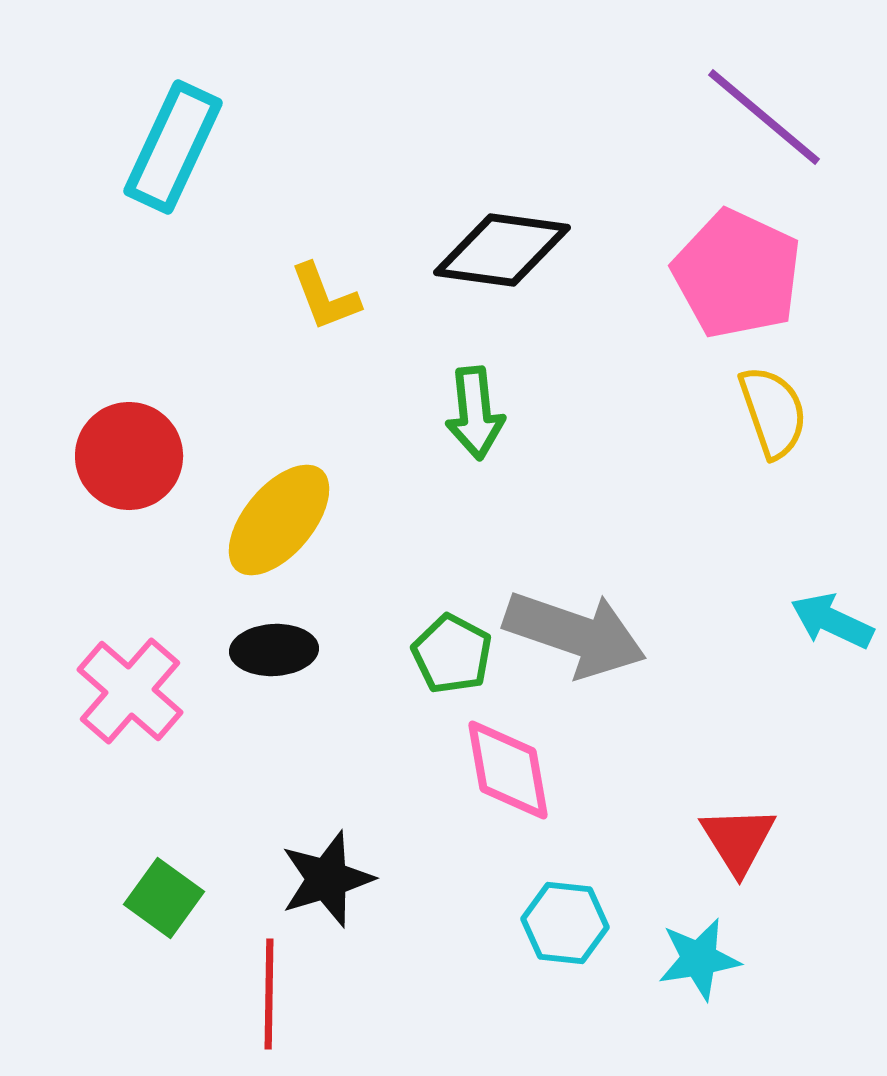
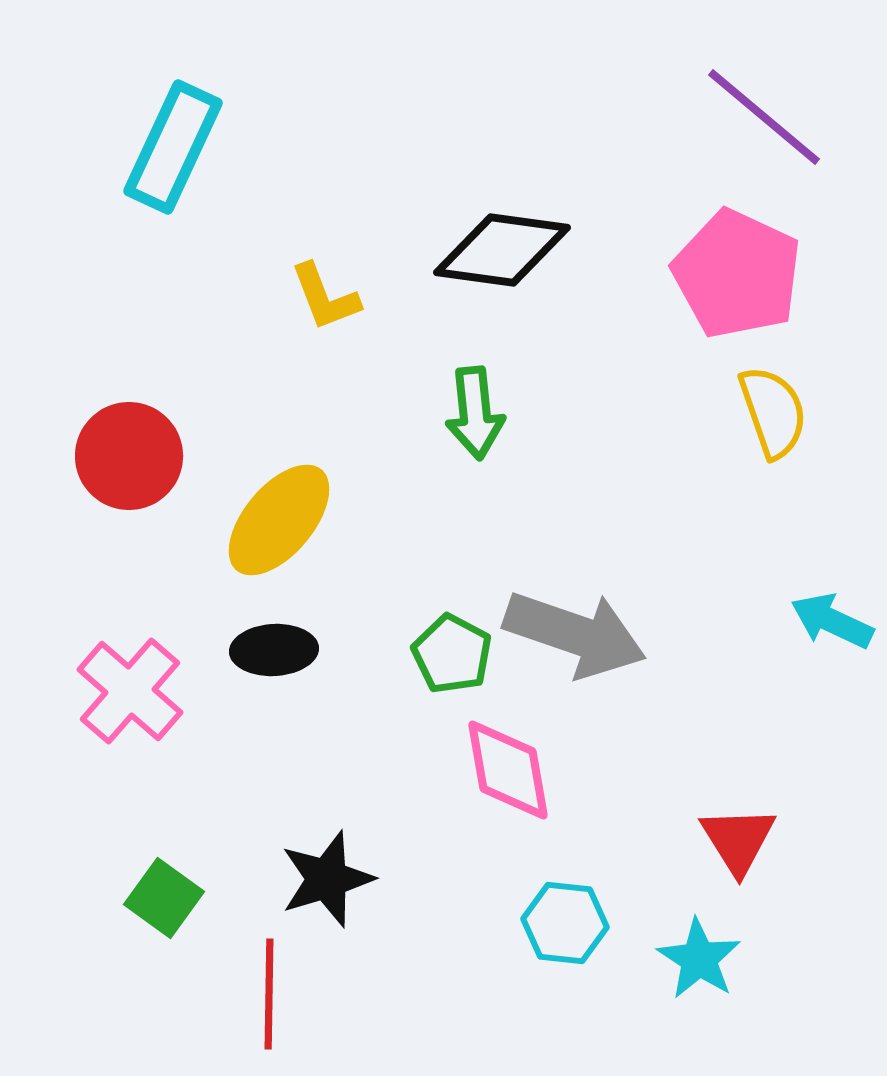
cyan star: rotated 30 degrees counterclockwise
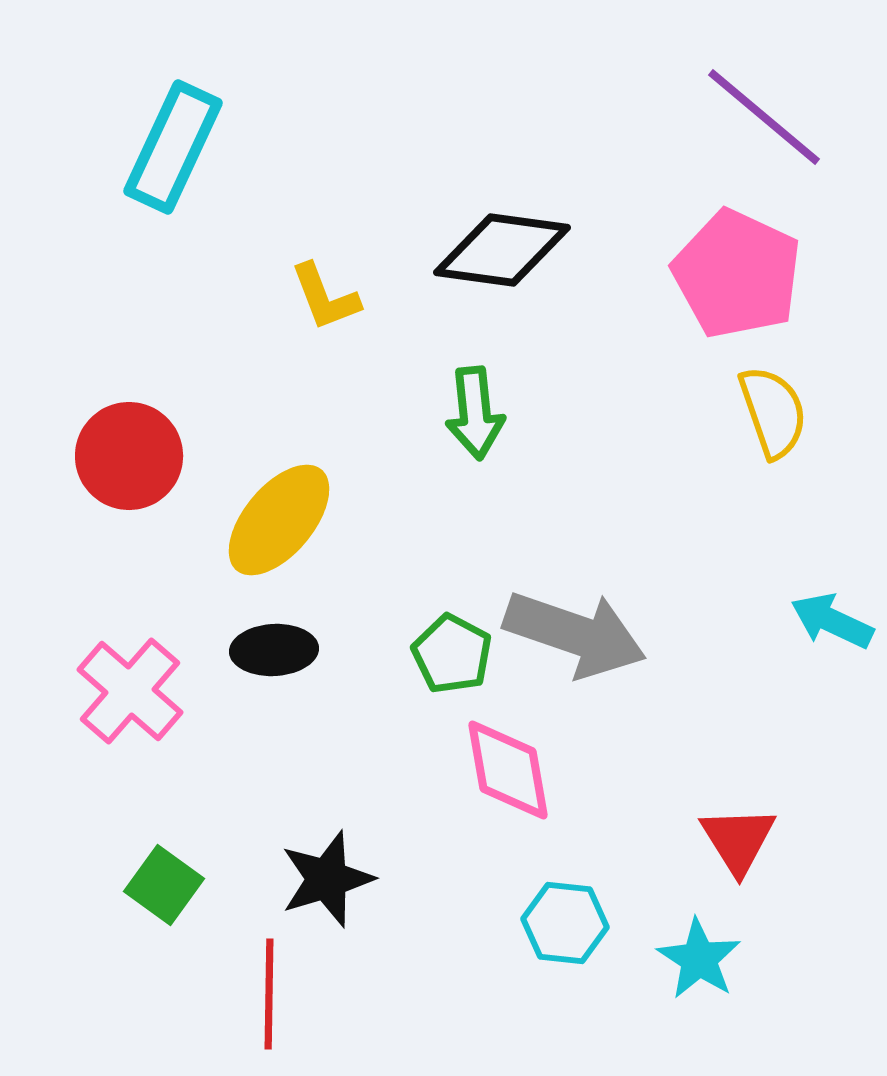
green square: moved 13 px up
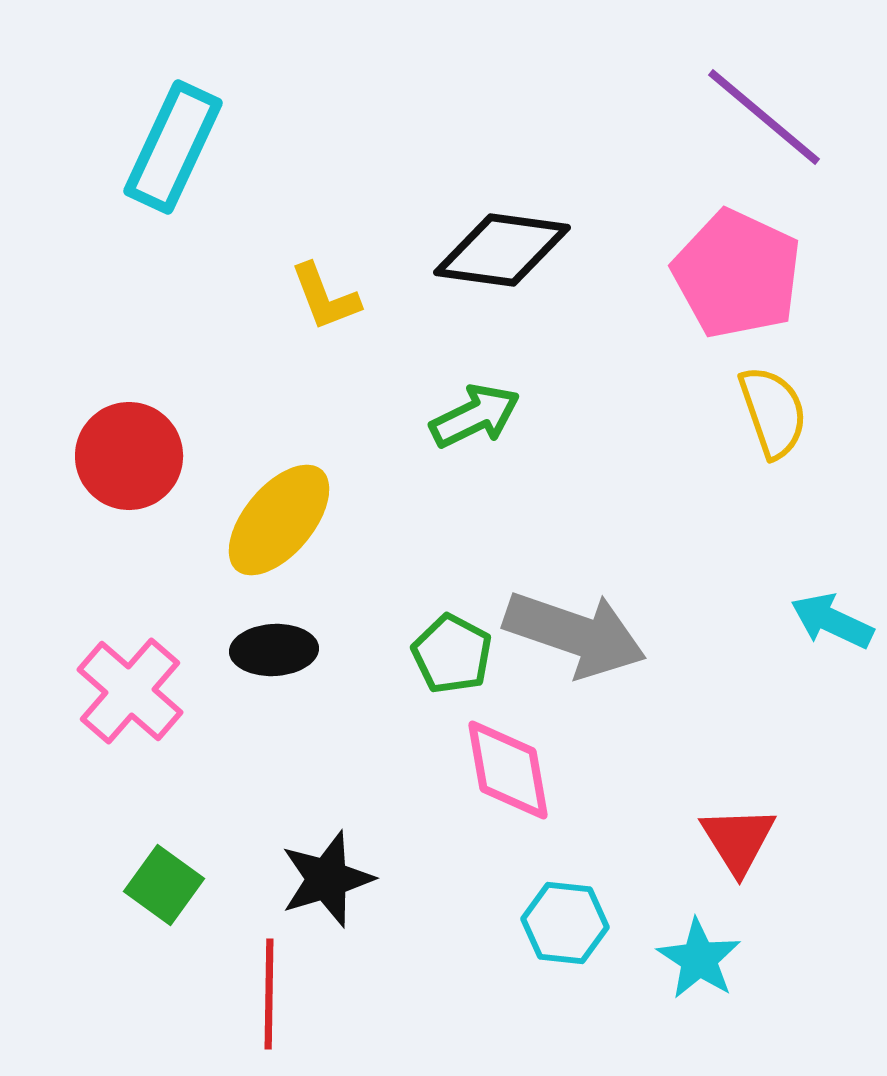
green arrow: moved 3 px down; rotated 110 degrees counterclockwise
